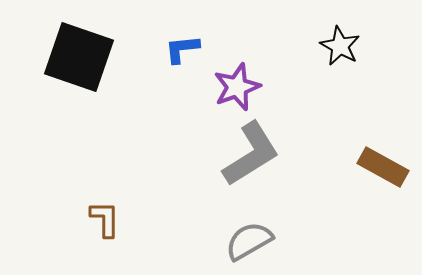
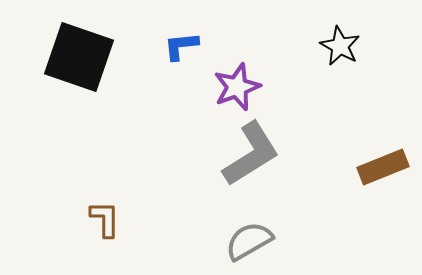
blue L-shape: moved 1 px left, 3 px up
brown rectangle: rotated 51 degrees counterclockwise
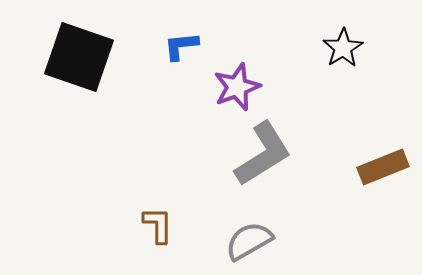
black star: moved 3 px right, 2 px down; rotated 12 degrees clockwise
gray L-shape: moved 12 px right
brown L-shape: moved 53 px right, 6 px down
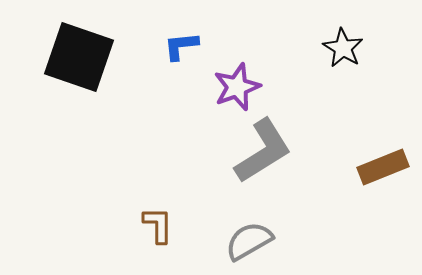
black star: rotated 9 degrees counterclockwise
gray L-shape: moved 3 px up
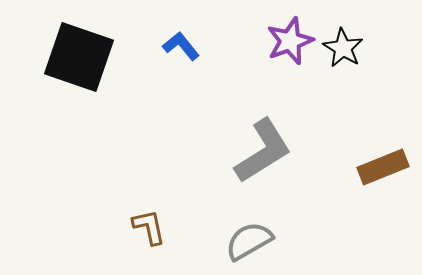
blue L-shape: rotated 57 degrees clockwise
purple star: moved 53 px right, 46 px up
brown L-shape: moved 9 px left, 2 px down; rotated 12 degrees counterclockwise
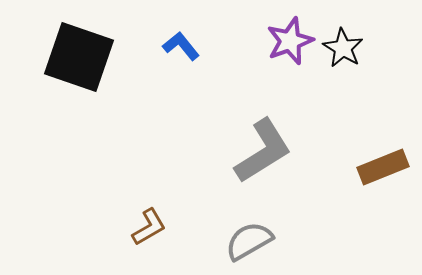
brown L-shape: rotated 72 degrees clockwise
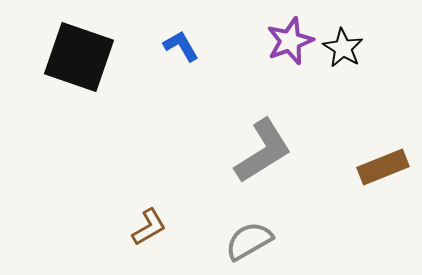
blue L-shape: rotated 9 degrees clockwise
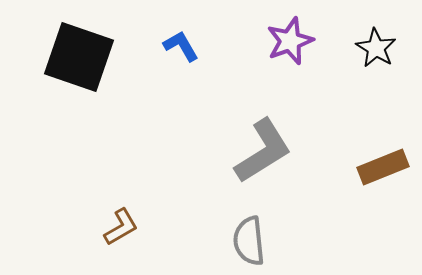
black star: moved 33 px right
brown L-shape: moved 28 px left
gray semicircle: rotated 66 degrees counterclockwise
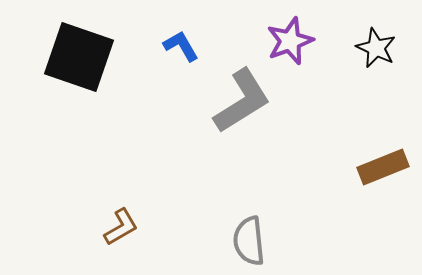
black star: rotated 6 degrees counterclockwise
gray L-shape: moved 21 px left, 50 px up
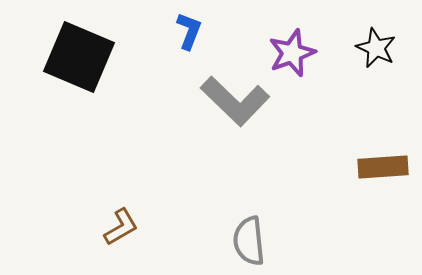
purple star: moved 2 px right, 12 px down
blue L-shape: moved 8 px right, 15 px up; rotated 51 degrees clockwise
black square: rotated 4 degrees clockwise
gray L-shape: moved 7 px left; rotated 76 degrees clockwise
brown rectangle: rotated 18 degrees clockwise
